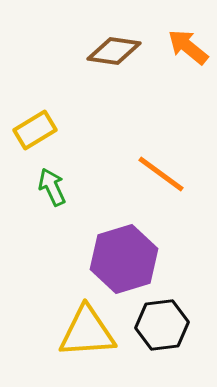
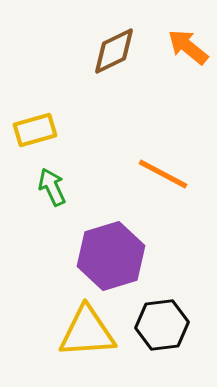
brown diamond: rotated 34 degrees counterclockwise
yellow rectangle: rotated 15 degrees clockwise
orange line: moved 2 px right; rotated 8 degrees counterclockwise
purple hexagon: moved 13 px left, 3 px up
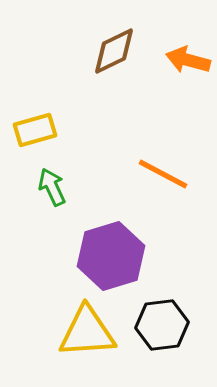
orange arrow: moved 13 px down; rotated 24 degrees counterclockwise
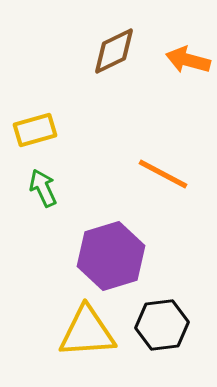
green arrow: moved 9 px left, 1 px down
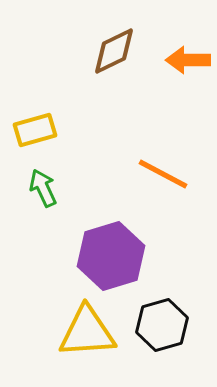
orange arrow: rotated 15 degrees counterclockwise
black hexagon: rotated 9 degrees counterclockwise
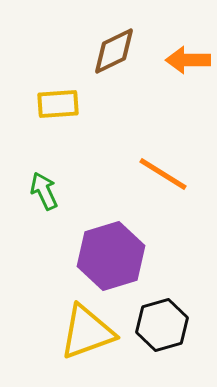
yellow rectangle: moved 23 px right, 26 px up; rotated 12 degrees clockwise
orange line: rotated 4 degrees clockwise
green arrow: moved 1 px right, 3 px down
yellow triangle: rotated 16 degrees counterclockwise
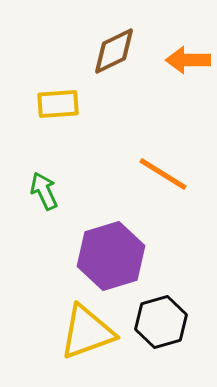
black hexagon: moved 1 px left, 3 px up
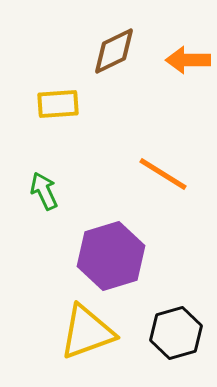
black hexagon: moved 15 px right, 11 px down
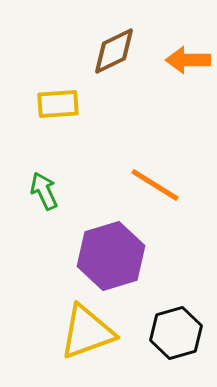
orange line: moved 8 px left, 11 px down
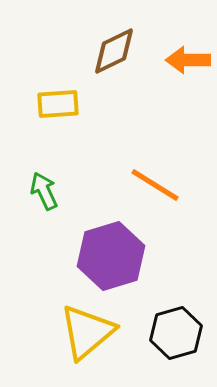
yellow triangle: rotated 20 degrees counterclockwise
